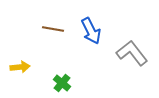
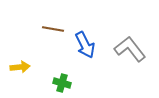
blue arrow: moved 6 px left, 14 px down
gray L-shape: moved 2 px left, 4 px up
green cross: rotated 24 degrees counterclockwise
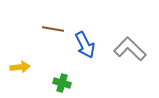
gray L-shape: rotated 8 degrees counterclockwise
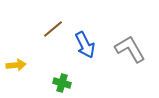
brown line: rotated 50 degrees counterclockwise
gray L-shape: rotated 16 degrees clockwise
yellow arrow: moved 4 px left, 2 px up
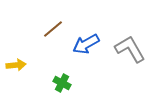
blue arrow: moved 1 px right, 1 px up; rotated 88 degrees clockwise
green cross: rotated 12 degrees clockwise
